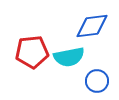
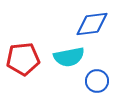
blue diamond: moved 2 px up
red pentagon: moved 9 px left, 7 px down
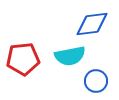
cyan semicircle: moved 1 px right, 1 px up
blue circle: moved 1 px left
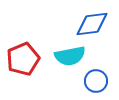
red pentagon: rotated 16 degrees counterclockwise
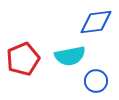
blue diamond: moved 4 px right, 2 px up
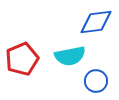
red pentagon: moved 1 px left
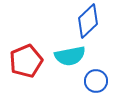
blue diamond: moved 8 px left, 1 px up; rotated 36 degrees counterclockwise
red pentagon: moved 4 px right, 2 px down
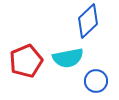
cyan semicircle: moved 2 px left, 2 px down
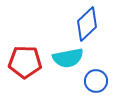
blue diamond: moved 1 px left, 3 px down
red pentagon: moved 1 px left, 1 px down; rotated 24 degrees clockwise
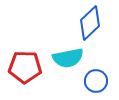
blue diamond: moved 3 px right, 1 px up
red pentagon: moved 5 px down
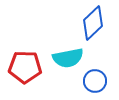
blue diamond: moved 3 px right
blue circle: moved 1 px left
